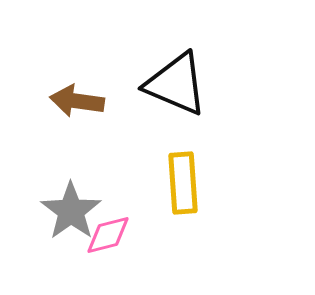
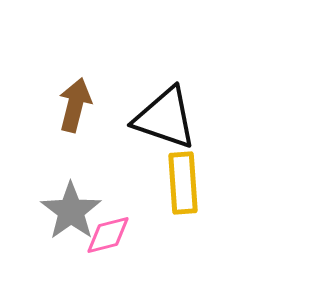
black triangle: moved 11 px left, 34 px down; rotated 4 degrees counterclockwise
brown arrow: moved 2 px left, 4 px down; rotated 96 degrees clockwise
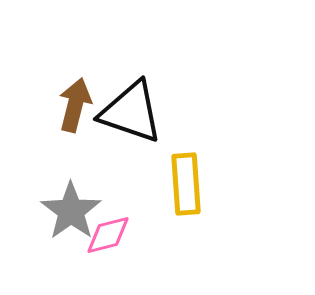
black triangle: moved 34 px left, 6 px up
yellow rectangle: moved 3 px right, 1 px down
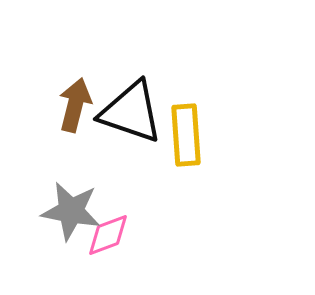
yellow rectangle: moved 49 px up
gray star: rotated 26 degrees counterclockwise
pink diamond: rotated 6 degrees counterclockwise
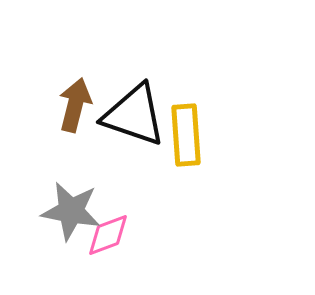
black triangle: moved 3 px right, 3 px down
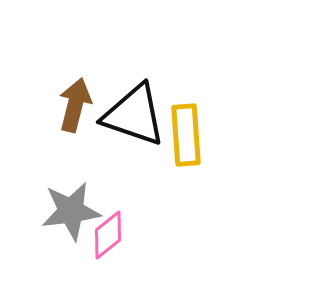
gray star: rotated 18 degrees counterclockwise
pink diamond: rotated 18 degrees counterclockwise
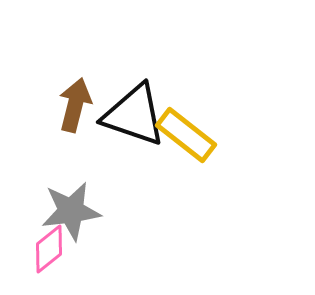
yellow rectangle: rotated 48 degrees counterclockwise
pink diamond: moved 59 px left, 14 px down
